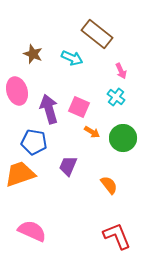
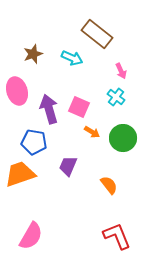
brown star: rotated 30 degrees clockwise
pink semicircle: moved 1 px left, 5 px down; rotated 96 degrees clockwise
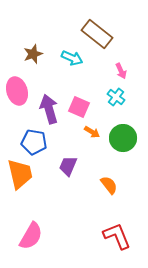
orange trapezoid: rotated 96 degrees clockwise
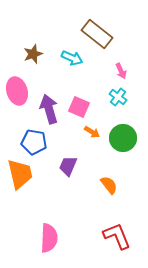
cyan cross: moved 2 px right
pink semicircle: moved 18 px right, 2 px down; rotated 28 degrees counterclockwise
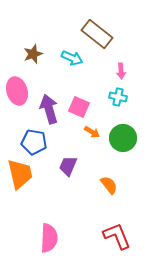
pink arrow: rotated 21 degrees clockwise
cyan cross: rotated 24 degrees counterclockwise
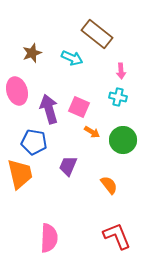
brown star: moved 1 px left, 1 px up
green circle: moved 2 px down
